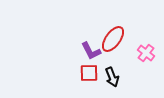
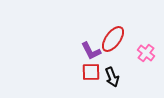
red square: moved 2 px right, 1 px up
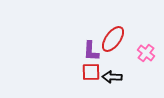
purple L-shape: rotated 30 degrees clockwise
black arrow: rotated 114 degrees clockwise
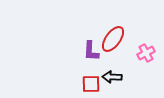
pink cross: rotated 24 degrees clockwise
red square: moved 12 px down
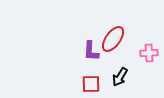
pink cross: moved 3 px right; rotated 24 degrees clockwise
black arrow: moved 8 px right; rotated 60 degrees counterclockwise
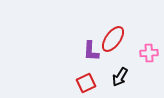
red square: moved 5 px left, 1 px up; rotated 24 degrees counterclockwise
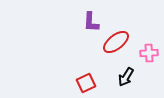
red ellipse: moved 3 px right, 3 px down; rotated 16 degrees clockwise
purple L-shape: moved 29 px up
black arrow: moved 6 px right
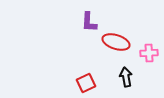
purple L-shape: moved 2 px left
red ellipse: rotated 56 degrees clockwise
black arrow: rotated 138 degrees clockwise
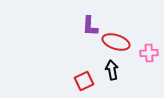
purple L-shape: moved 1 px right, 4 px down
black arrow: moved 14 px left, 7 px up
red square: moved 2 px left, 2 px up
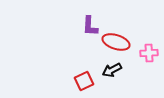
black arrow: rotated 108 degrees counterclockwise
